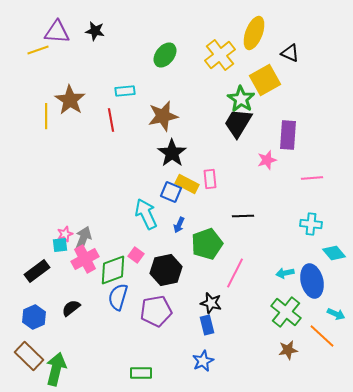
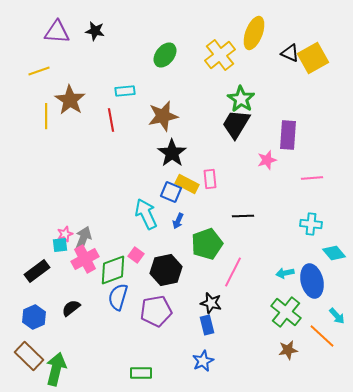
yellow line at (38, 50): moved 1 px right, 21 px down
yellow square at (265, 80): moved 48 px right, 22 px up
black trapezoid at (238, 123): moved 2 px left, 1 px down
blue arrow at (179, 225): moved 1 px left, 4 px up
pink line at (235, 273): moved 2 px left, 1 px up
cyan arrow at (336, 314): moved 1 px right, 2 px down; rotated 24 degrees clockwise
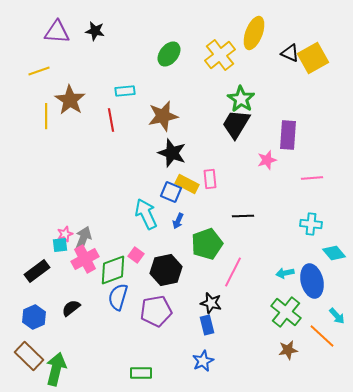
green ellipse at (165, 55): moved 4 px right, 1 px up
black star at (172, 153): rotated 16 degrees counterclockwise
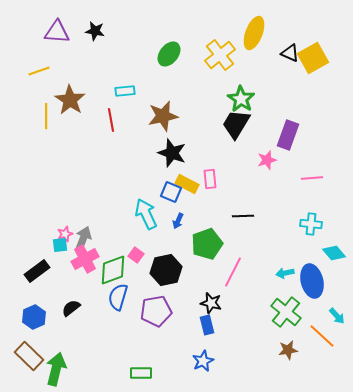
purple rectangle at (288, 135): rotated 16 degrees clockwise
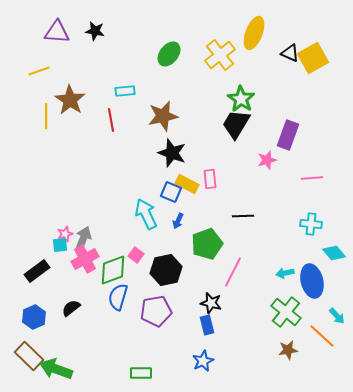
green arrow at (56, 369): rotated 84 degrees counterclockwise
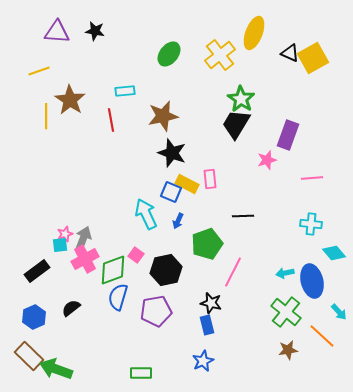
cyan arrow at (337, 316): moved 2 px right, 4 px up
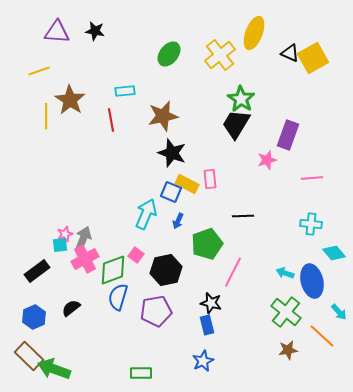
cyan arrow at (146, 214): rotated 48 degrees clockwise
cyan arrow at (285, 273): rotated 30 degrees clockwise
green arrow at (56, 369): moved 2 px left
